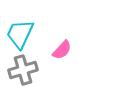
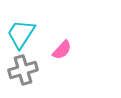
cyan trapezoid: moved 1 px right; rotated 8 degrees clockwise
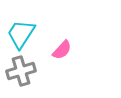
gray cross: moved 2 px left, 1 px down
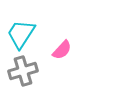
gray cross: moved 2 px right
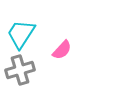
gray cross: moved 3 px left, 1 px up
